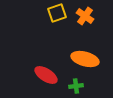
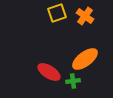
orange ellipse: rotated 52 degrees counterclockwise
red ellipse: moved 3 px right, 3 px up
green cross: moved 3 px left, 5 px up
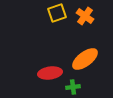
red ellipse: moved 1 px right, 1 px down; rotated 40 degrees counterclockwise
green cross: moved 6 px down
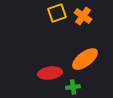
orange cross: moved 2 px left
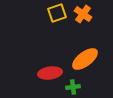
orange cross: moved 2 px up
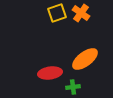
orange cross: moved 2 px left, 1 px up
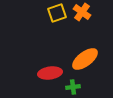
orange cross: moved 1 px right, 1 px up
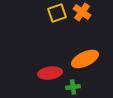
orange ellipse: rotated 12 degrees clockwise
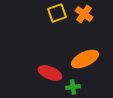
orange cross: moved 2 px right, 2 px down
red ellipse: rotated 30 degrees clockwise
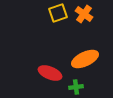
yellow square: moved 1 px right
green cross: moved 3 px right
